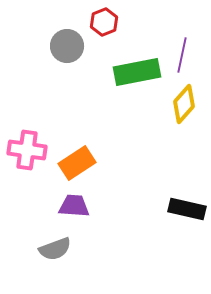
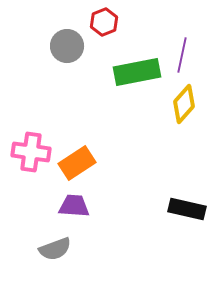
pink cross: moved 4 px right, 2 px down
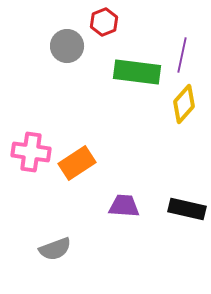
green rectangle: rotated 18 degrees clockwise
purple trapezoid: moved 50 px right
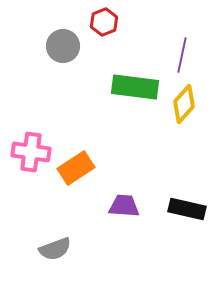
gray circle: moved 4 px left
green rectangle: moved 2 px left, 15 px down
orange rectangle: moved 1 px left, 5 px down
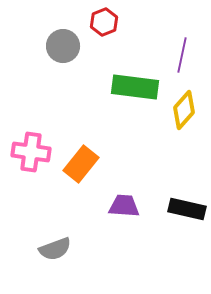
yellow diamond: moved 6 px down
orange rectangle: moved 5 px right, 4 px up; rotated 18 degrees counterclockwise
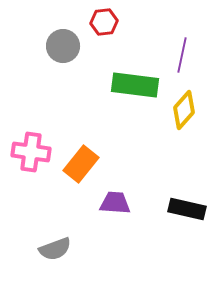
red hexagon: rotated 16 degrees clockwise
green rectangle: moved 2 px up
purple trapezoid: moved 9 px left, 3 px up
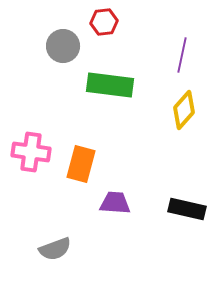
green rectangle: moved 25 px left
orange rectangle: rotated 24 degrees counterclockwise
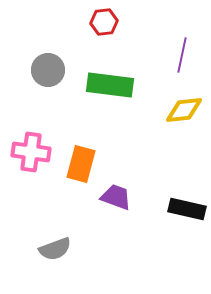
gray circle: moved 15 px left, 24 px down
yellow diamond: rotated 42 degrees clockwise
purple trapezoid: moved 1 px right, 6 px up; rotated 16 degrees clockwise
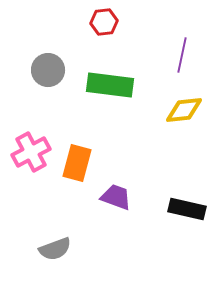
pink cross: rotated 36 degrees counterclockwise
orange rectangle: moved 4 px left, 1 px up
